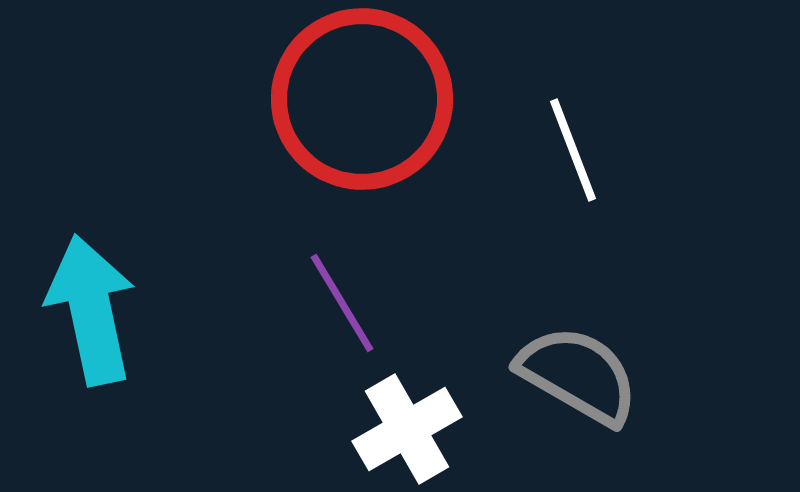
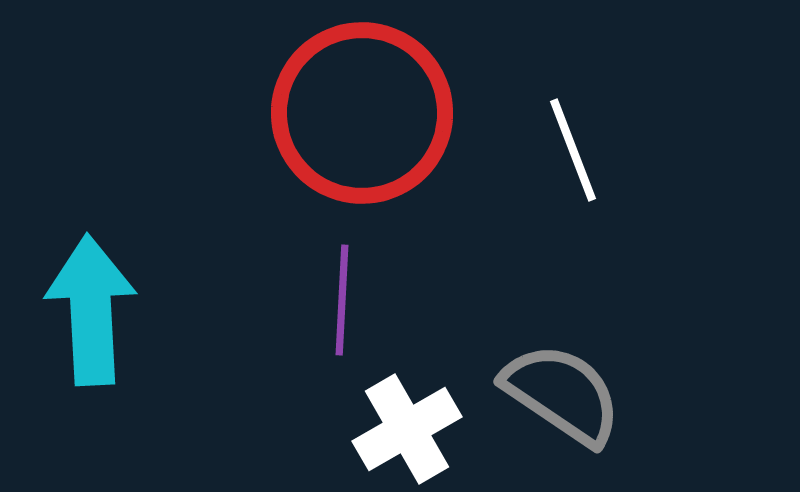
red circle: moved 14 px down
purple line: moved 3 px up; rotated 34 degrees clockwise
cyan arrow: rotated 9 degrees clockwise
gray semicircle: moved 16 px left, 19 px down; rotated 4 degrees clockwise
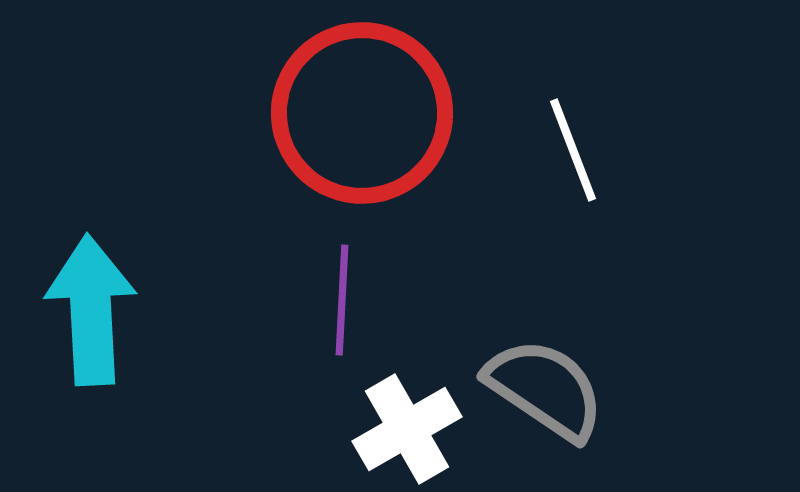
gray semicircle: moved 17 px left, 5 px up
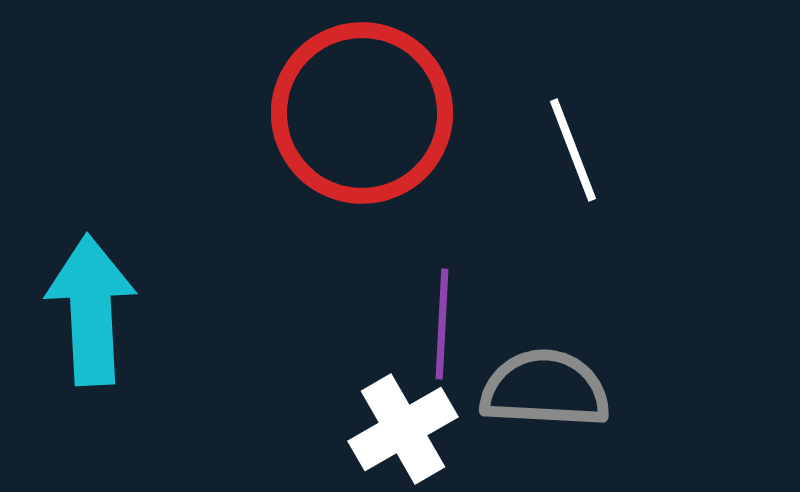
purple line: moved 100 px right, 24 px down
gray semicircle: rotated 31 degrees counterclockwise
white cross: moved 4 px left
